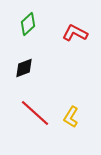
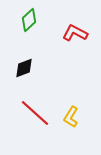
green diamond: moved 1 px right, 4 px up
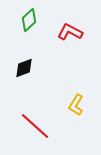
red L-shape: moved 5 px left, 1 px up
red line: moved 13 px down
yellow L-shape: moved 5 px right, 12 px up
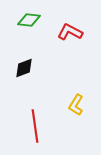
green diamond: rotated 50 degrees clockwise
red line: rotated 40 degrees clockwise
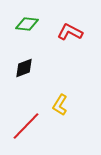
green diamond: moved 2 px left, 4 px down
yellow L-shape: moved 16 px left
red line: moved 9 px left; rotated 52 degrees clockwise
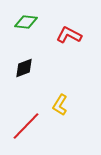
green diamond: moved 1 px left, 2 px up
red L-shape: moved 1 px left, 3 px down
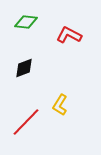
red line: moved 4 px up
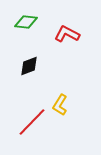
red L-shape: moved 2 px left, 1 px up
black diamond: moved 5 px right, 2 px up
red line: moved 6 px right
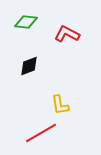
yellow L-shape: rotated 40 degrees counterclockwise
red line: moved 9 px right, 11 px down; rotated 16 degrees clockwise
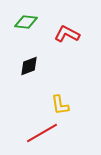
red line: moved 1 px right
